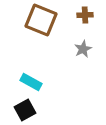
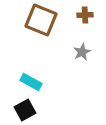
gray star: moved 1 px left, 3 px down
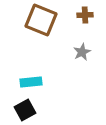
cyan rectangle: rotated 35 degrees counterclockwise
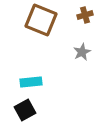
brown cross: rotated 14 degrees counterclockwise
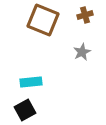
brown square: moved 2 px right
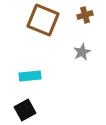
cyan rectangle: moved 1 px left, 6 px up
